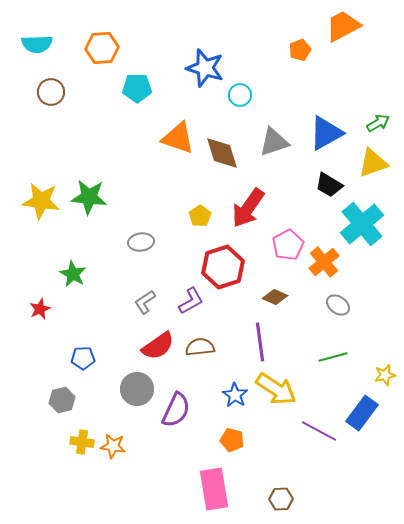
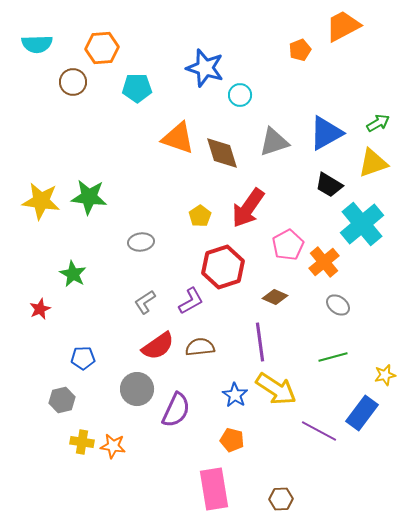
brown circle at (51, 92): moved 22 px right, 10 px up
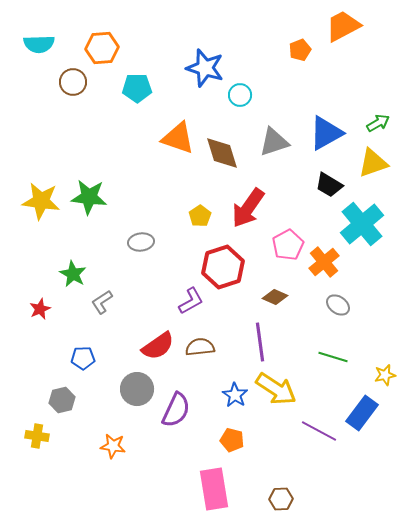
cyan semicircle at (37, 44): moved 2 px right
gray L-shape at (145, 302): moved 43 px left
green line at (333, 357): rotated 32 degrees clockwise
yellow cross at (82, 442): moved 45 px left, 6 px up
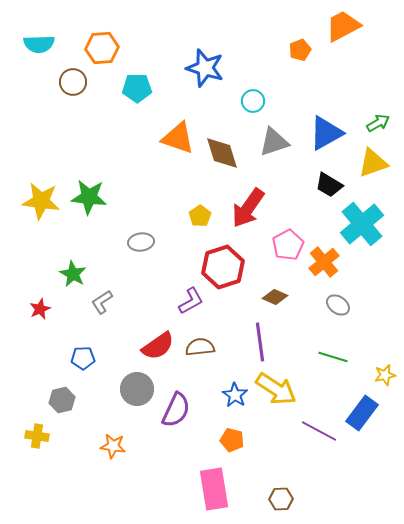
cyan circle at (240, 95): moved 13 px right, 6 px down
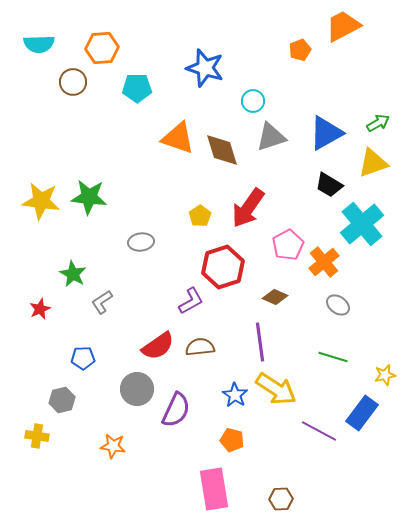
gray triangle at (274, 142): moved 3 px left, 5 px up
brown diamond at (222, 153): moved 3 px up
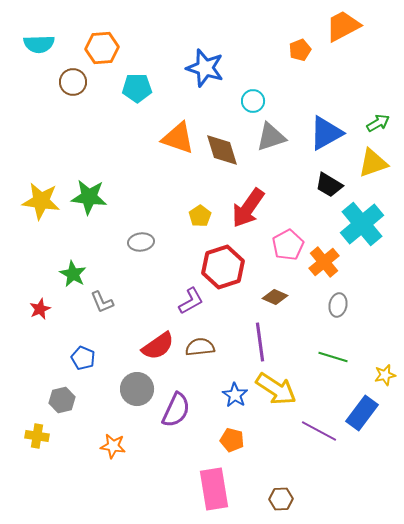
gray L-shape at (102, 302): rotated 80 degrees counterclockwise
gray ellipse at (338, 305): rotated 65 degrees clockwise
blue pentagon at (83, 358): rotated 25 degrees clockwise
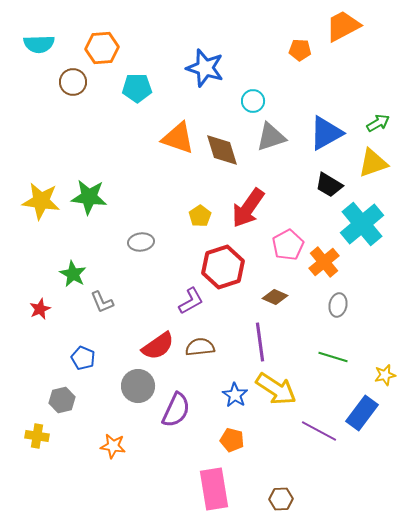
orange pentagon at (300, 50): rotated 25 degrees clockwise
gray circle at (137, 389): moved 1 px right, 3 px up
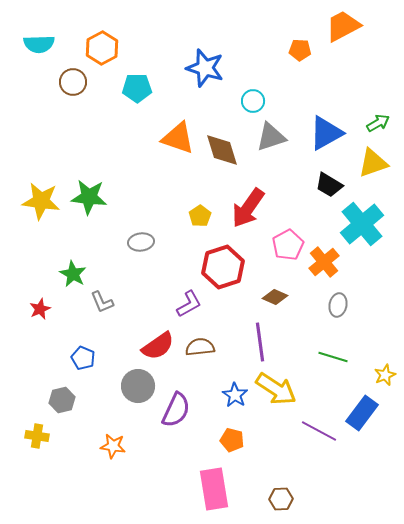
orange hexagon at (102, 48): rotated 24 degrees counterclockwise
purple L-shape at (191, 301): moved 2 px left, 3 px down
yellow star at (385, 375): rotated 10 degrees counterclockwise
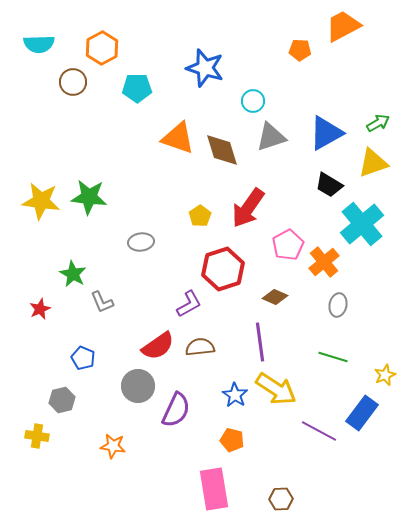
red hexagon at (223, 267): moved 2 px down
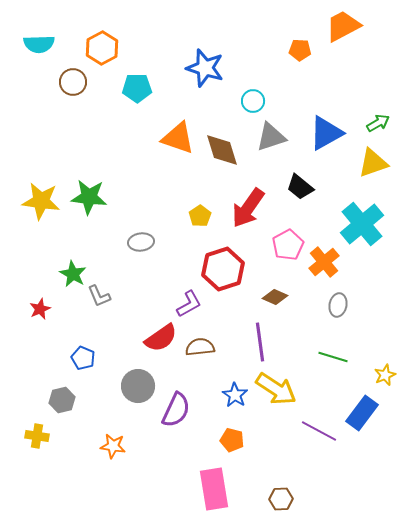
black trapezoid at (329, 185): moved 29 px left, 2 px down; rotated 8 degrees clockwise
gray L-shape at (102, 302): moved 3 px left, 6 px up
red semicircle at (158, 346): moved 3 px right, 8 px up
